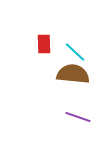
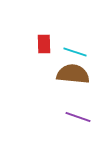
cyan line: rotated 25 degrees counterclockwise
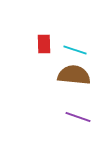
cyan line: moved 2 px up
brown semicircle: moved 1 px right, 1 px down
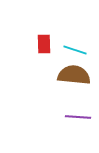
purple line: rotated 15 degrees counterclockwise
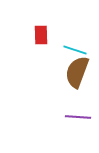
red rectangle: moved 3 px left, 9 px up
brown semicircle: moved 3 px right, 3 px up; rotated 76 degrees counterclockwise
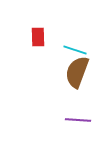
red rectangle: moved 3 px left, 2 px down
purple line: moved 3 px down
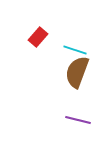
red rectangle: rotated 42 degrees clockwise
purple line: rotated 10 degrees clockwise
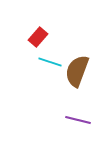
cyan line: moved 25 px left, 12 px down
brown semicircle: moved 1 px up
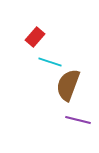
red rectangle: moved 3 px left
brown semicircle: moved 9 px left, 14 px down
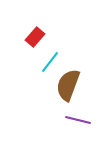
cyan line: rotated 70 degrees counterclockwise
